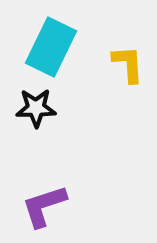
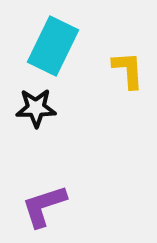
cyan rectangle: moved 2 px right, 1 px up
yellow L-shape: moved 6 px down
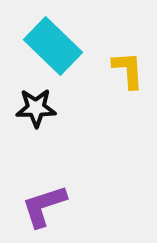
cyan rectangle: rotated 72 degrees counterclockwise
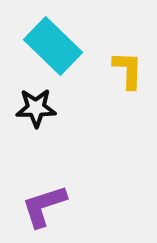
yellow L-shape: rotated 6 degrees clockwise
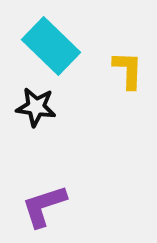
cyan rectangle: moved 2 px left
black star: moved 1 px up; rotated 9 degrees clockwise
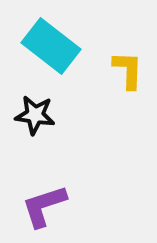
cyan rectangle: rotated 6 degrees counterclockwise
black star: moved 1 px left, 8 px down
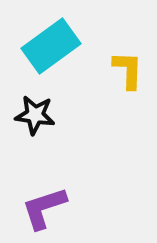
cyan rectangle: rotated 74 degrees counterclockwise
purple L-shape: moved 2 px down
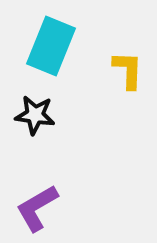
cyan rectangle: rotated 32 degrees counterclockwise
purple L-shape: moved 7 px left; rotated 12 degrees counterclockwise
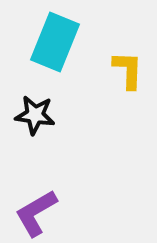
cyan rectangle: moved 4 px right, 4 px up
purple L-shape: moved 1 px left, 5 px down
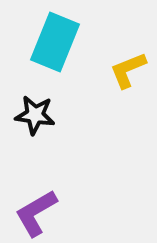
yellow L-shape: rotated 114 degrees counterclockwise
